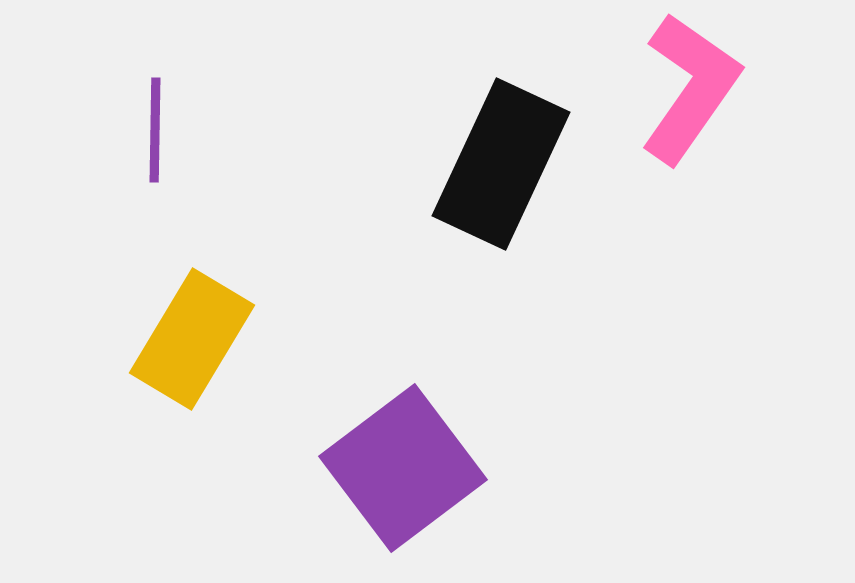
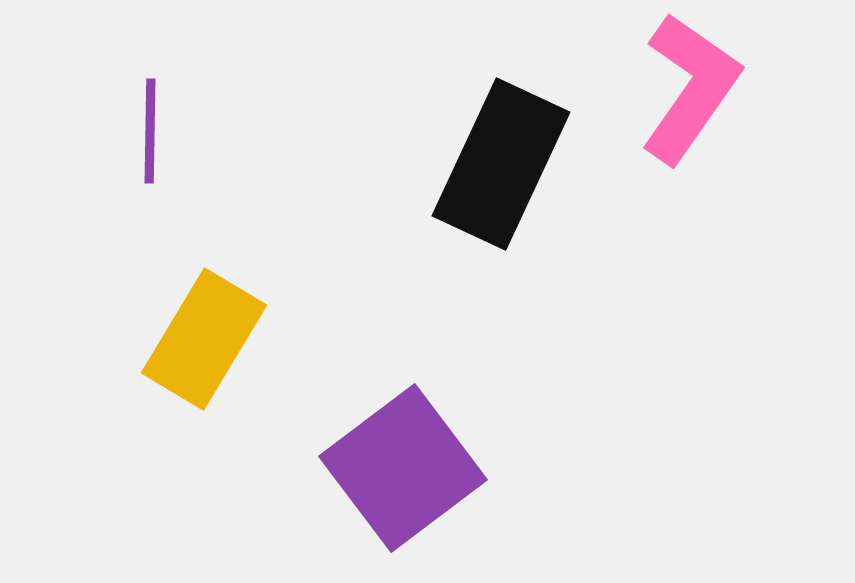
purple line: moved 5 px left, 1 px down
yellow rectangle: moved 12 px right
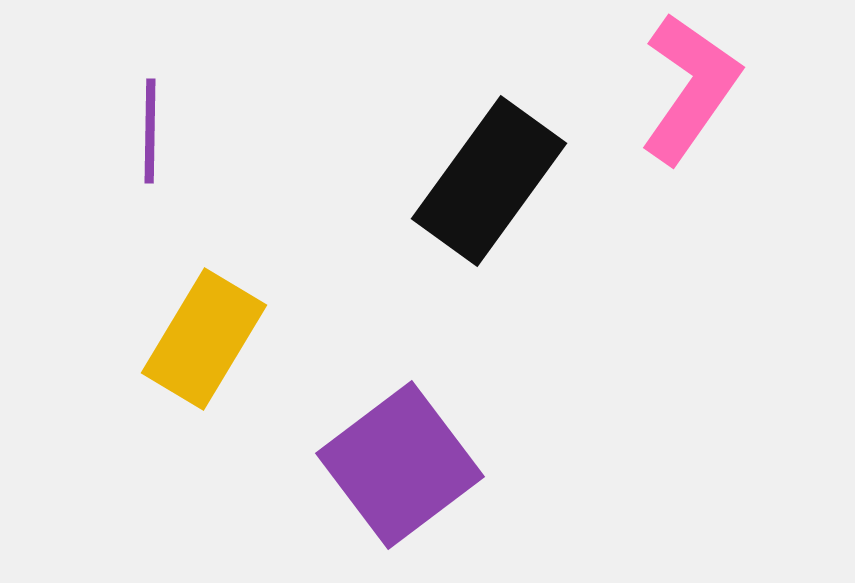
black rectangle: moved 12 px left, 17 px down; rotated 11 degrees clockwise
purple square: moved 3 px left, 3 px up
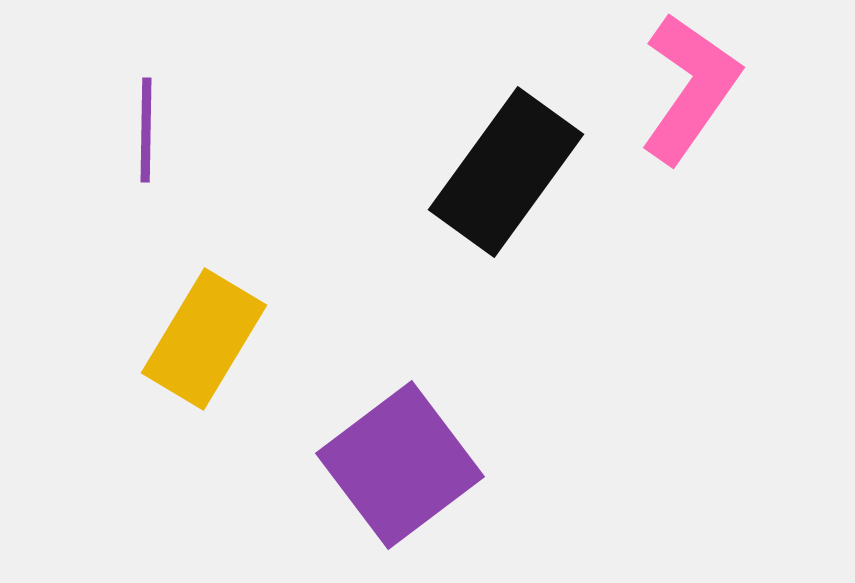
purple line: moved 4 px left, 1 px up
black rectangle: moved 17 px right, 9 px up
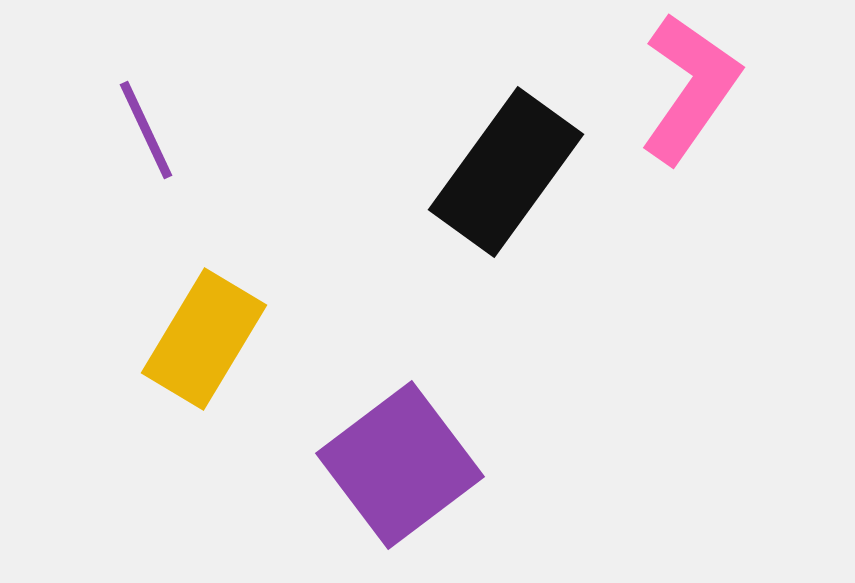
purple line: rotated 26 degrees counterclockwise
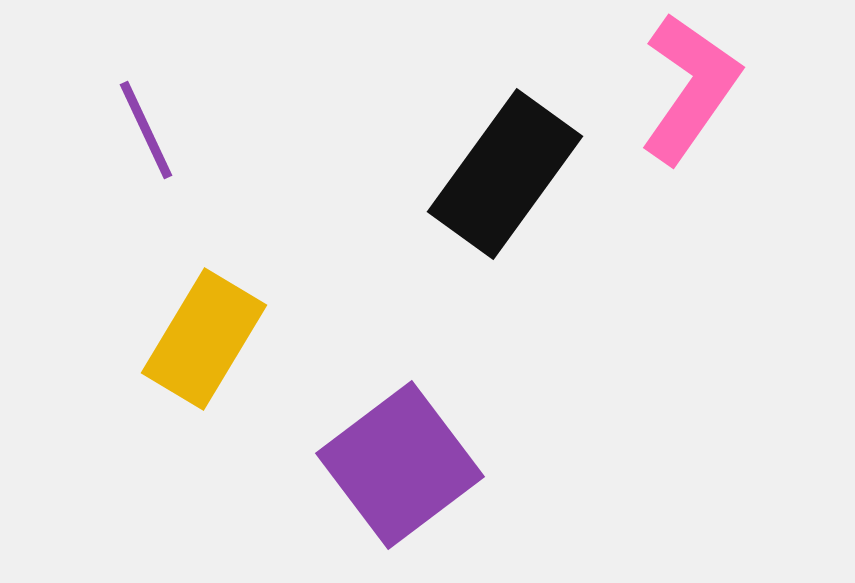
black rectangle: moved 1 px left, 2 px down
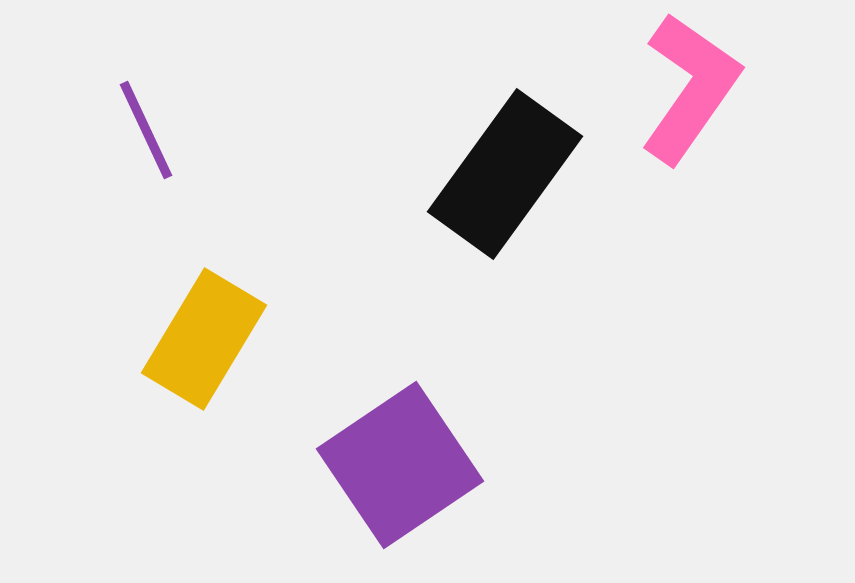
purple square: rotated 3 degrees clockwise
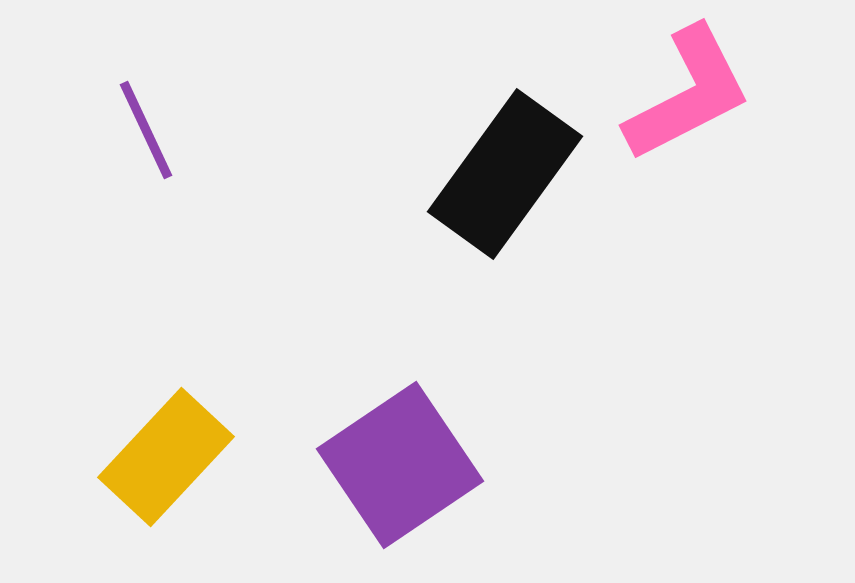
pink L-shape: moved 2 px left, 6 px down; rotated 28 degrees clockwise
yellow rectangle: moved 38 px left, 118 px down; rotated 12 degrees clockwise
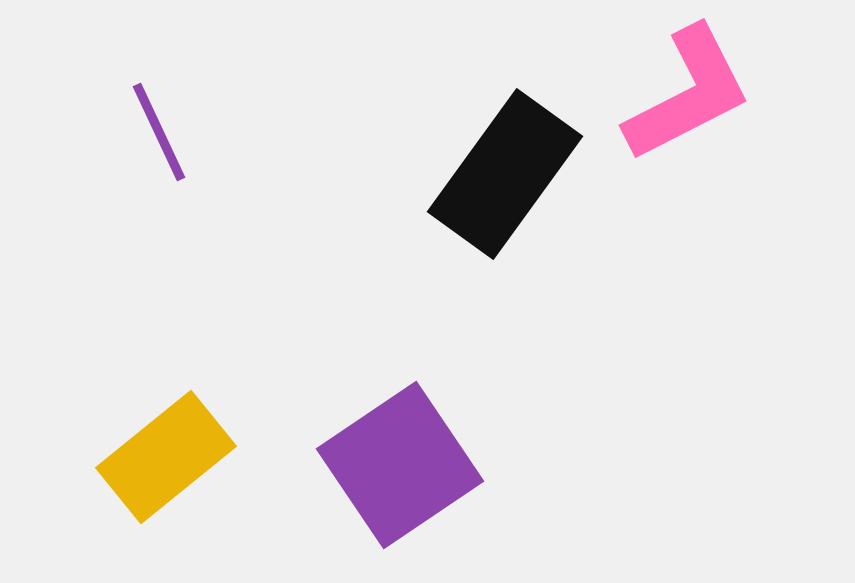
purple line: moved 13 px right, 2 px down
yellow rectangle: rotated 8 degrees clockwise
